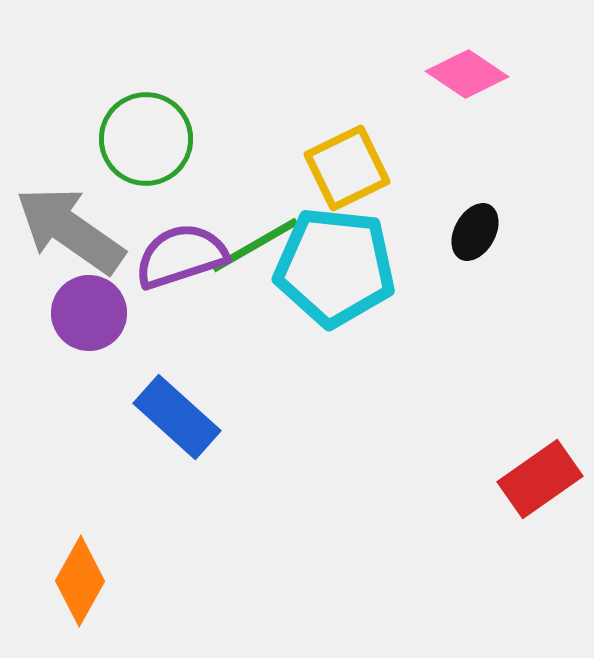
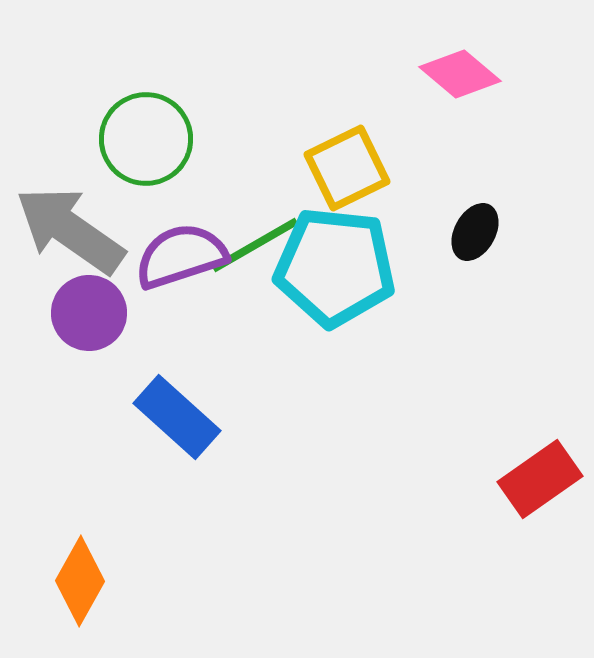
pink diamond: moved 7 px left; rotated 6 degrees clockwise
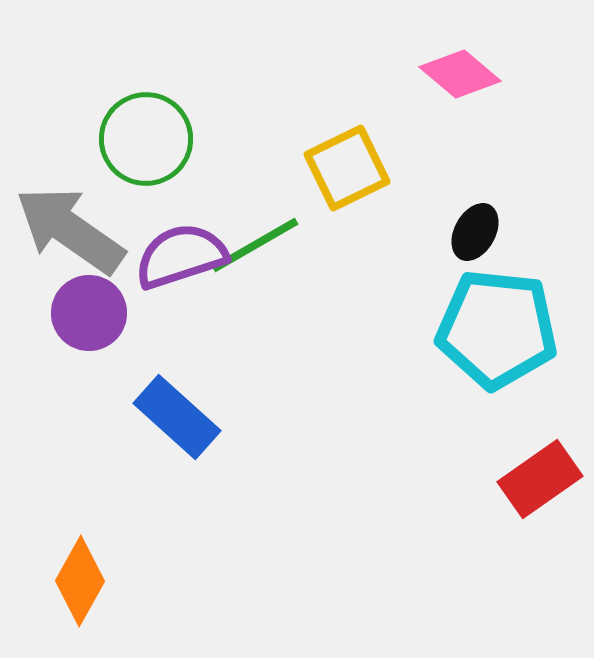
cyan pentagon: moved 162 px right, 62 px down
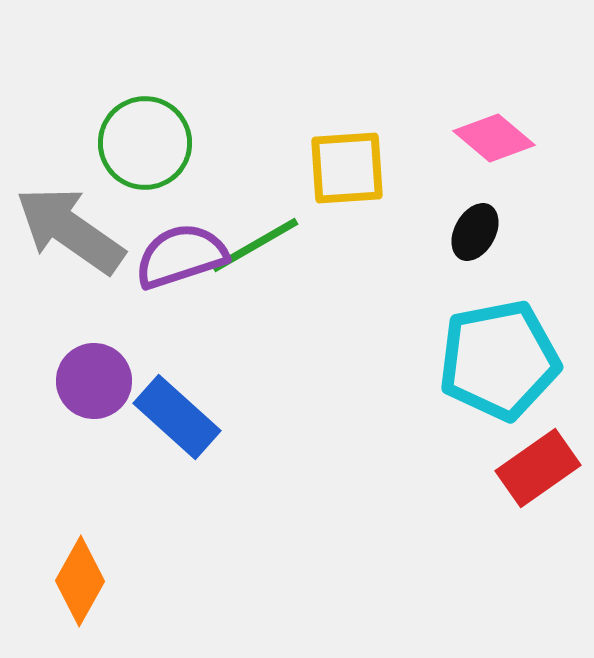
pink diamond: moved 34 px right, 64 px down
green circle: moved 1 px left, 4 px down
yellow square: rotated 22 degrees clockwise
purple circle: moved 5 px right, 68 px down
cyan pentagon: moved 2 px right, 31 px down; rotated 17 degrees counterclockwise
red rectangle: moved 2 px left, 11 px up
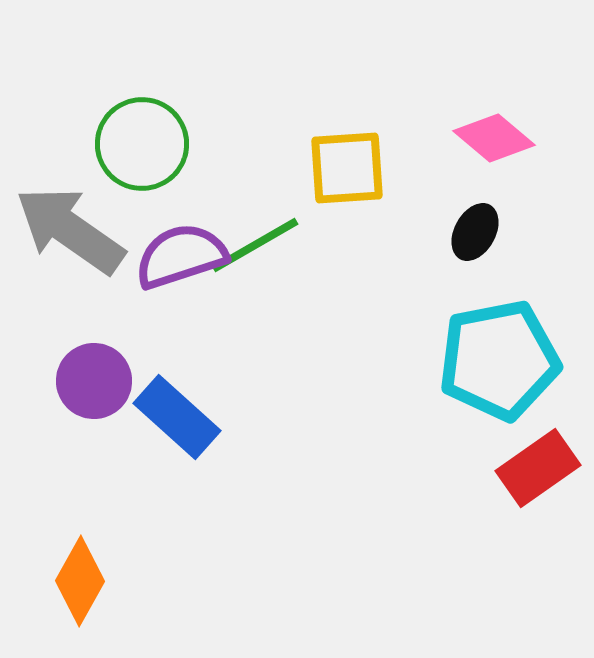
green circle: moved 3 px left, 1 px down
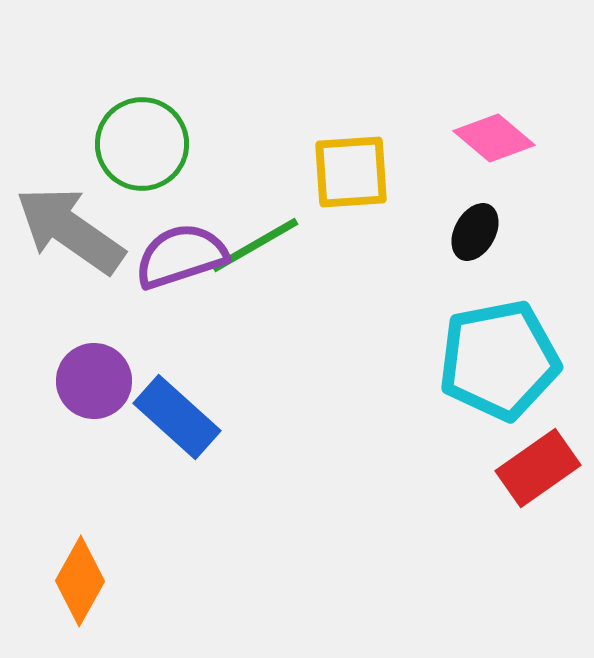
yellow square: moved 4 px right, 4 px down
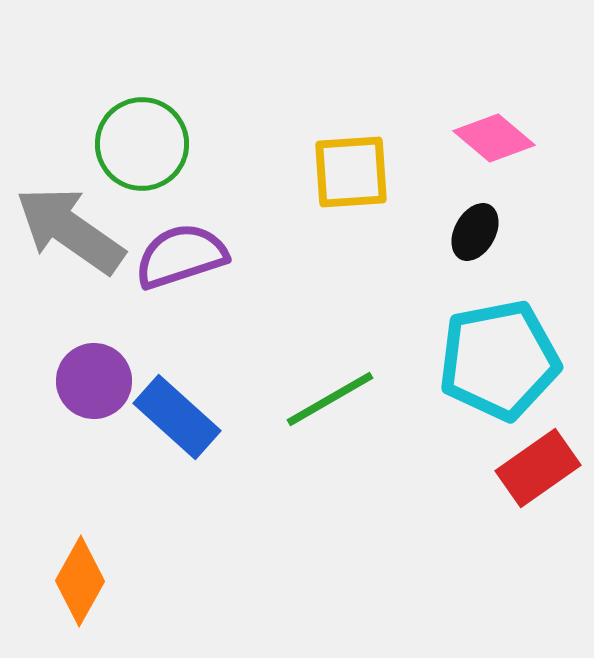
green line: moved 75 px right, 154 px down
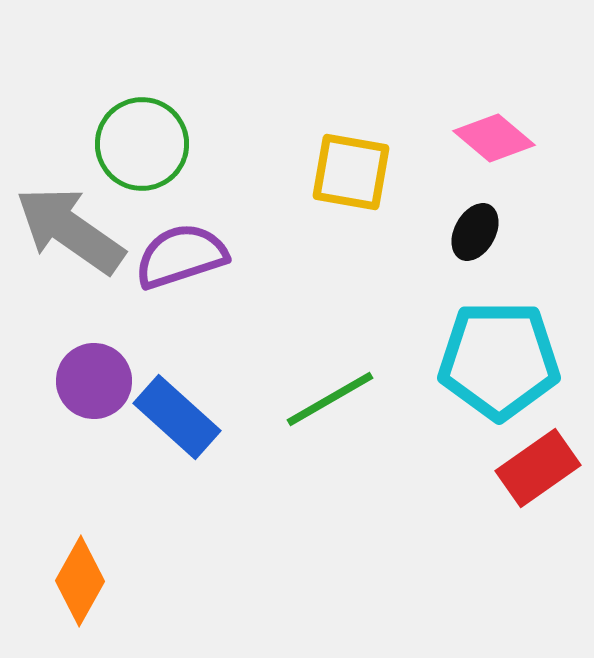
yellow square: rotated 14 degrees clockwise
cyan pentagon: rotated 11 degrees clockwise
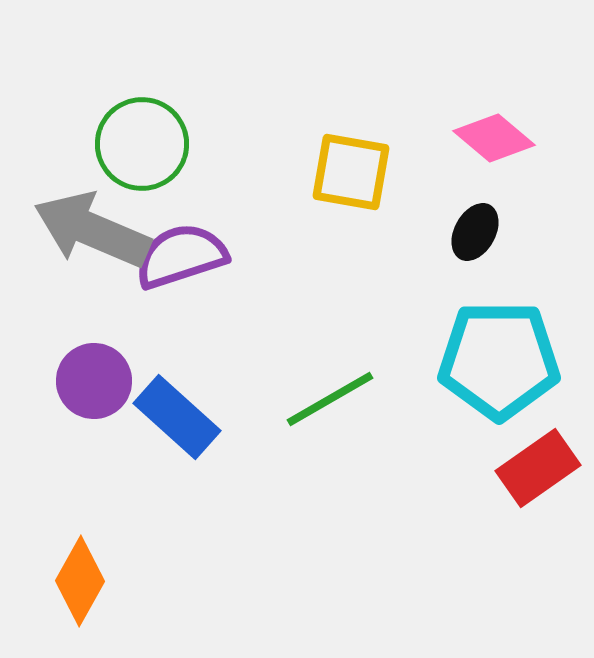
gray arrow: moved 22 px right; rotated 12 degrees counterclockwise
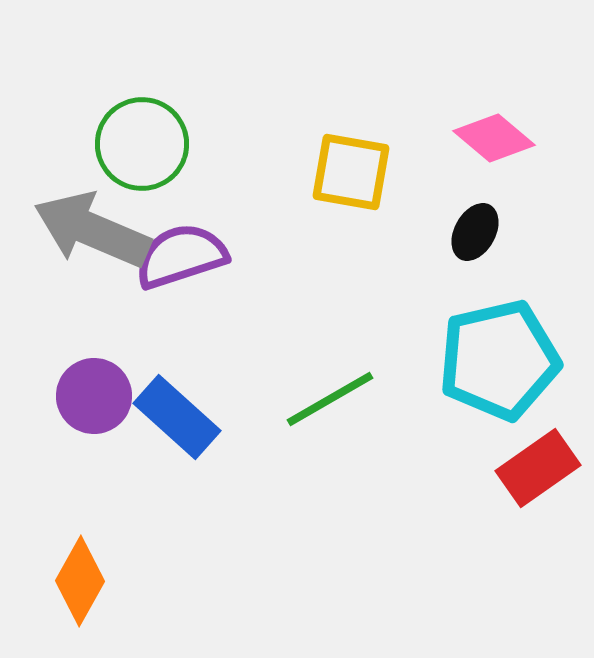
cyan pentagon: rotated 13 degrees counterclockwise
purple circle: moved 15 px down
